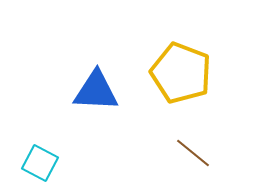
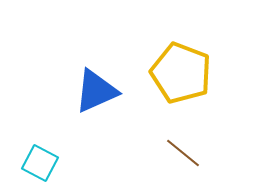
blue triangle: rotated 27 degrees counterclockwise
brown line: moved 10 px left
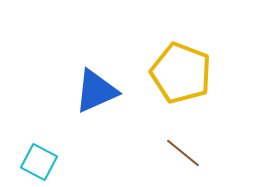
cyan square: moved 1 px left, 1 px up
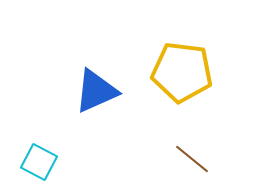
yellow pentagon: moved 1 px right, 1 px up; rotated 14 degrees counterclockwise
brown line: moved 9 px right, 6 px down
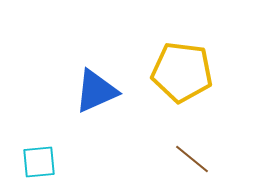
cyan square: rotated 33 degrees counterclockwise
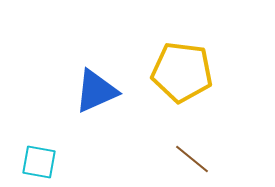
cyan square: rotated 15 degrees clockwise
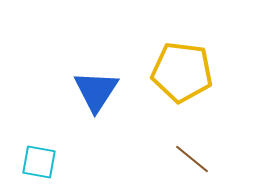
blue triangle: rotated 33 degrees counterclockwise
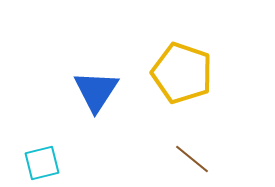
yellow pentagon: moved 1 px down; rotated 12 degrees clockwise
cyan square: moved 3 px right, 1 px down; rotated 24 degrees counterclockwise
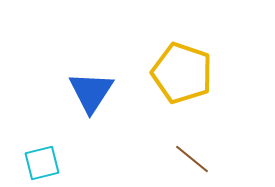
blue triangle: moved 5 px left, 1 px down
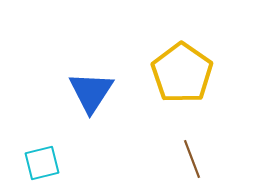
yellow pentagon: rotated 16 degrees clockwise
brown line: rotated 30 degrees clockwise
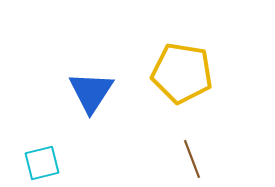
yellow pentagon: rotated 26 degrees counterclockwise
